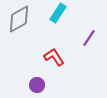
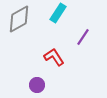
purple line: moved 6 px left, 1 px up
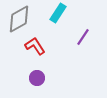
red L-shape: moved 19 px left, 11 px up
purple circle: moved 7 px up
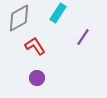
gray diamond: moved 1 px up
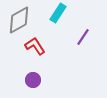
gray diamond: moved 2 px down
purple circle: moved 4 px left, 2 px down
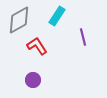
cyan rectangle: moved 1 px left, 3 px down
purple line: rotated 48 degrees counterclockwise
red L-shape: moved 2 px right
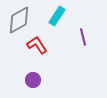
red L-shape: moved 1 px up
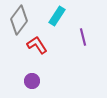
gray diamond: rotated 24 degrees counterclockwise
purple circle: moved 1 px left, 1 px down
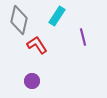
gray diamond: rotated 24 degrees counterclockwise
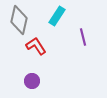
red L-shape: moved 1 px left, 1 px down
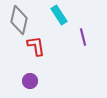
cyan rectangle: moved 2 px right, 1 px up; rotated 66 degrees counterclockwise
red L-shape: rotated 25 degrees clockwise
purple circle: moved 2 px left
